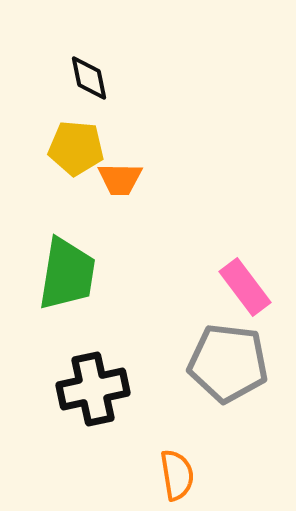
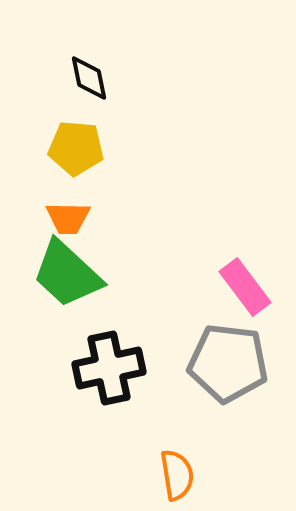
orange trapezoid: moved 52 px left, 39 px down
green trapezoid: rotated 124 degrees clockwise
black cross: moved 16 px right, 21 px up
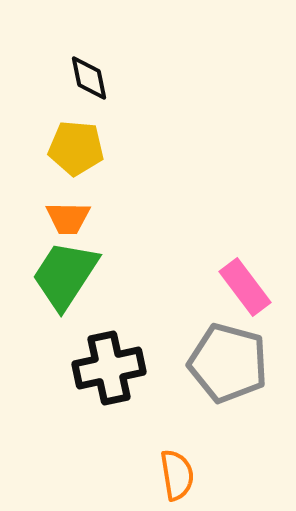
green trapezoid: moved 2 px left, 1 px down; rotated 80 degrees clockwise
gray pentagon: rotated 8 degrees clockwise
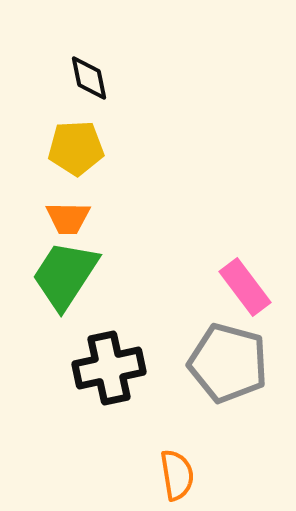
yellow pentagon: rotated 8 degrees counterclockwise
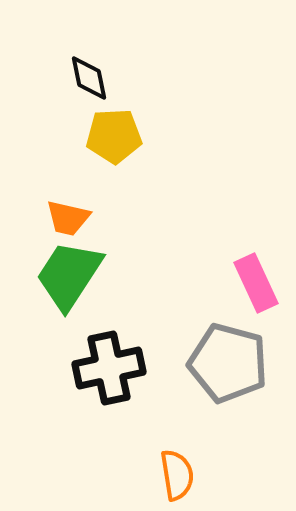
yellow pentagon: moved 38 px right, 12 px up
orange trapezoid: rotated 12 degrees clockwise
green trapezoid: moved 4 px right
pink rectangle: moved 11 px right, 4 px up; rotated 12 degrees clockwise
